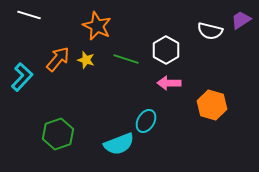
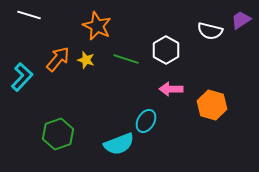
pink arrow: moved 2 px right, 6 px down
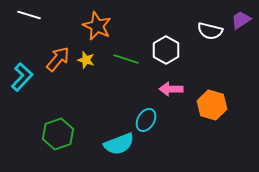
cyan ellipse: moved 1 px up
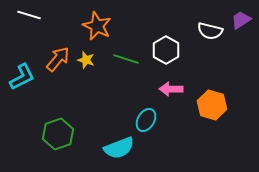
cyan L-shape: rotated 20 degrees clockwise
cyan semicircle: moved 4 px down
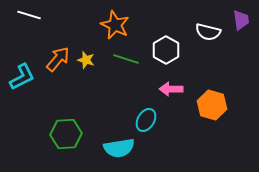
purple trapezoid: rotated 115 degrees clockwise
orange star: moved 18 px right, 1 px up
white semicircle: moved 2 px left, 1 px down
green hexagon: moved 8 px right; rotated 16 degrees clockwise
cyan semicircle: rotated 12 degrees clockwise
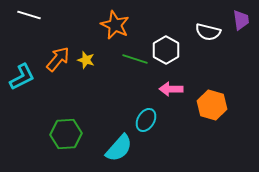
green line: moved 9 px right
cyan semicircle: rotated 40 degrees counterclockwise
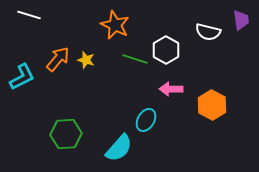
orange hexagon: rotated 12 degrees clockwise
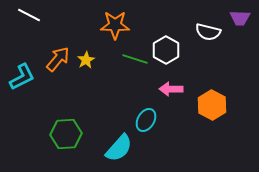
white line: rotated 10 degrees clockwise
purple trapezoid: moved 1 px left, 2 px up; rotated 100 degrees clockwise
orange star: rotated 24 degrees counterclockwise
yellow star: rotated 24 degrees clockwise
